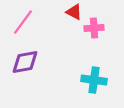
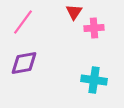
red triangle: rotated 36 degrees clockwise
purple diamond: moved 1 px left, 1 px down
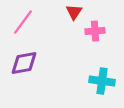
pink cross: moved 1 px right, 3 px down
cyan cross: moved 8 px right, 1 px down
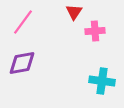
purple diamond: moved 2 px left
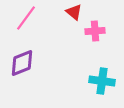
red triangle: rotated 24 degrees counterclockwise
pink line: moved 3 px right, 4 px up
purple diamond: rotated 12 degrees counterclockwise
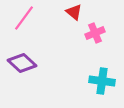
pink line: moved 2 px left
pink cross: moved 2 px down; rotated 18 degrees counterclockwise
purple diamond: rotated 64 degrees clockwise
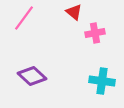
pink cross: rotated 12 degrees clockwise
purple diamond: moved 10 px right, 13 px down
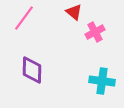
pink cross: moved 1 px up; rotated 18 degrees counterclockwise
purple diamond: moved 6 px up; rotated 48 degrees clockwise
